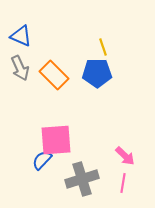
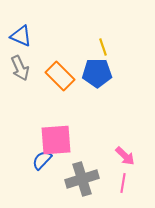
orange rectangle: moved 6 px right, 1 px down
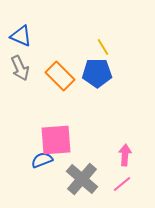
yellow line: rotated 12 degrees counterclockwise
pink arrow: moved 1 px up; rotated 130 degrees counterclockwise
blue semicircle: rotated 25 degrees clockwise
gray cross: rotated 32 degrees counterclockwise
pink line: moved 1 px left, 1 px down; rotated 42 degrees clockwise
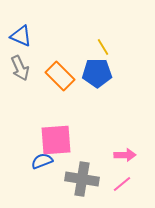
pink arrow: rotated 85 degrees clockwise
blue semicircle: moved 1 px down
gray cross: rotated 32 degrees counterclockwise
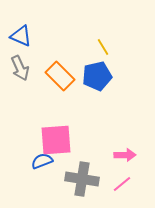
blue pentagon: moved 3 px down; rotated 12 degrees counterclockwise
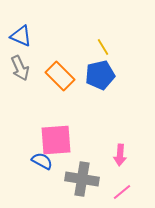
blue pentagon: moved 3 px right, 1 px up
pink arrow: moved 5 px left; rotated 95 degrees clockwise
blue semicircle: rotated 50 degrees clockwise
pink line: moved 8 px down
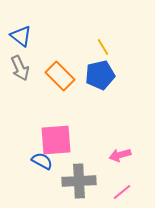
blue triangle: rotated 15 degrees clockwise
pink arrow: rotated 70 degrees clockwise
gray cross: moved 3 px left, 2 px down; rotated 12 degrees counterclockwise
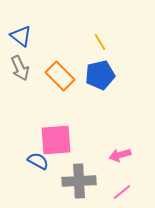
yellow line: moved 3 px left, 5 px up
blue semicircle: moved 4 px left
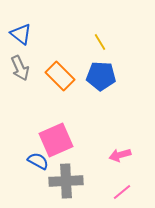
blue triangle: moved 2 px up
blue pentagon: moved 1 px right, 1 px down; rotated 16 degrees clockwise
pink square: rotated 20 degrees counterclockwise
gray cross: moved 13 px left
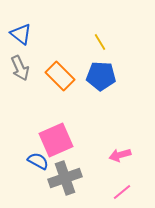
gray cross: moved 1 px left, 3 px up; rotated 16 degrees counterclockwise
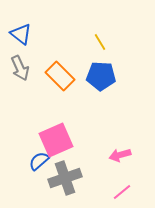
blue semicircle: moved 1 px right; rotated 70 degrees counterclockwise
